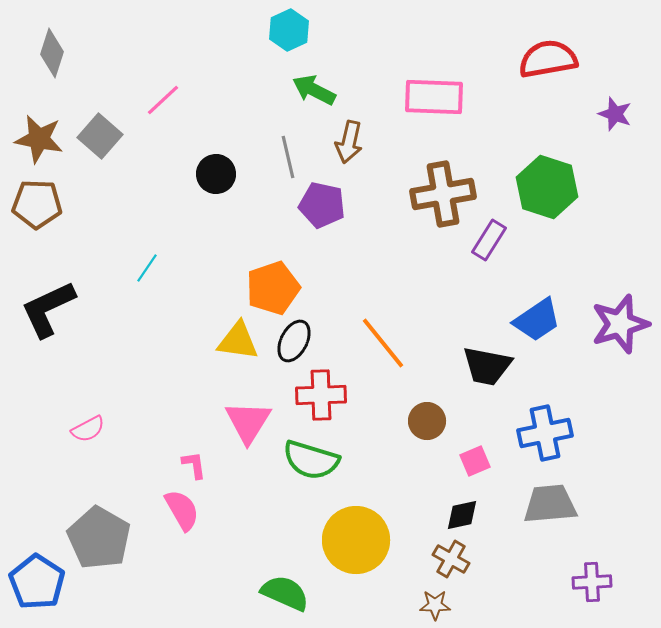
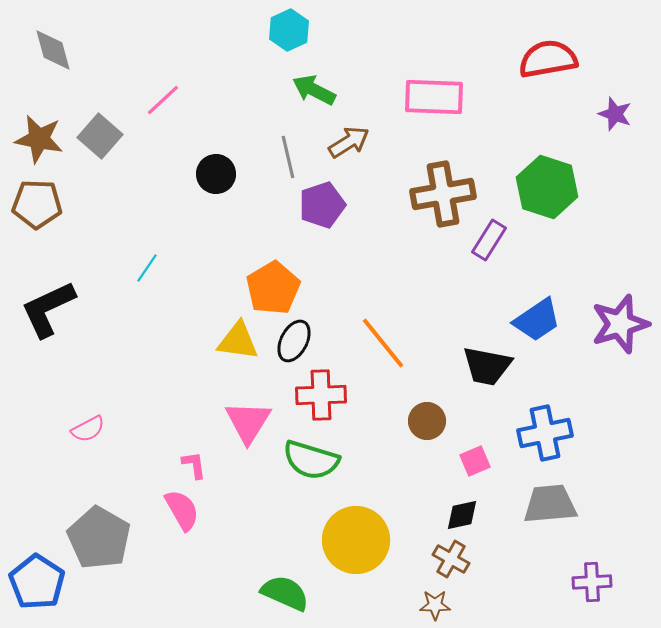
gray diamond at (52, 53): moved 1 px right, 3 px up; rotated 33 degrees counterclockwise
brown arrow at (349, 142): rotated 135 degrees counterclockwise
purple pentagon at (322, 205): rotated 30 degrees counterclockwise
orange pentagon at (273, 288): rotated 12 degrees counterclockwise
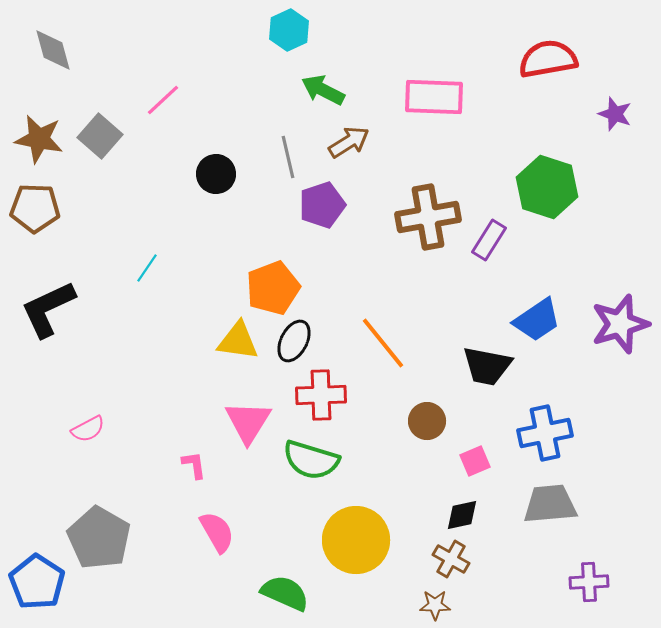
green arrow at (314, 90): moved 9 px right
brown cross at (443, 194): moved 15 px left, 23 px down
brown pentagon at (37, 204): moved 2 px left, 4 px down
orange pentagon at (273, 288): rotated 10 degrees clockwise
pink semicircle at (182, 510): moved 35 px right, 22 px down
purple cross at (592, 582): moved 3 px left
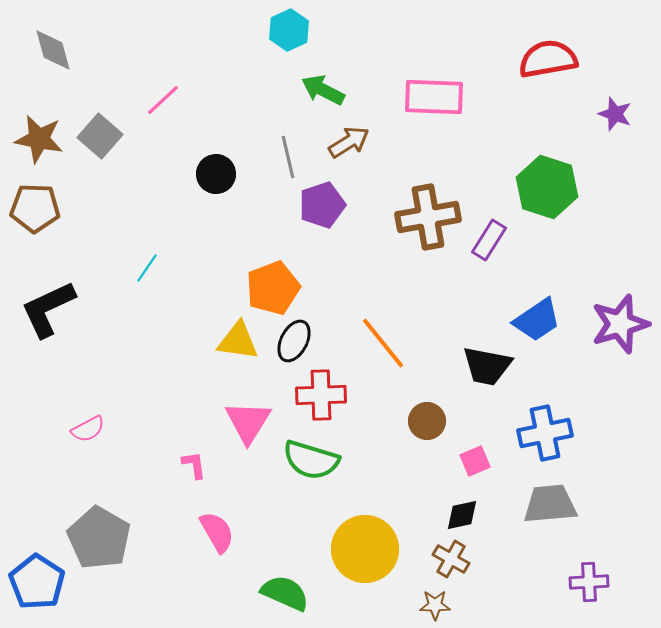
yellow circle at (356, 540): moved 9 px right, 9 px down
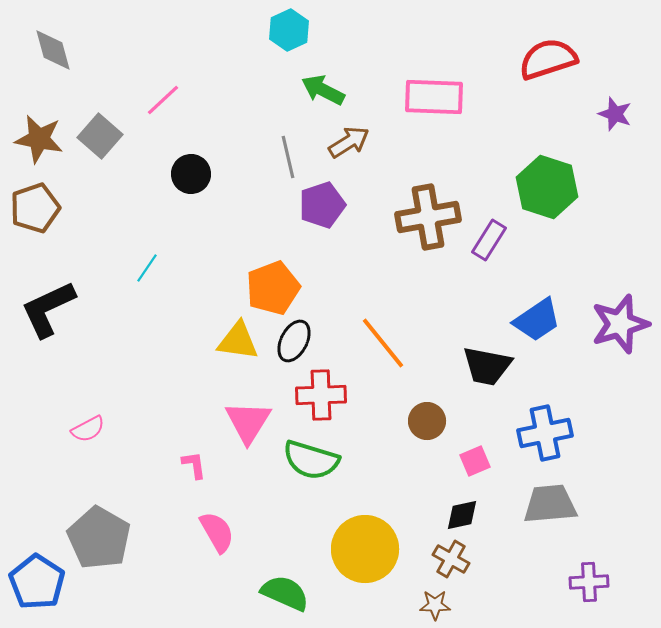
red semicircle at (548, 59): rotated 8 degrees counterclockwise
black circle at (216, 174): moved 25 px left
brown pentagon at (35, 208): rotated 21 degrees counterclockwise
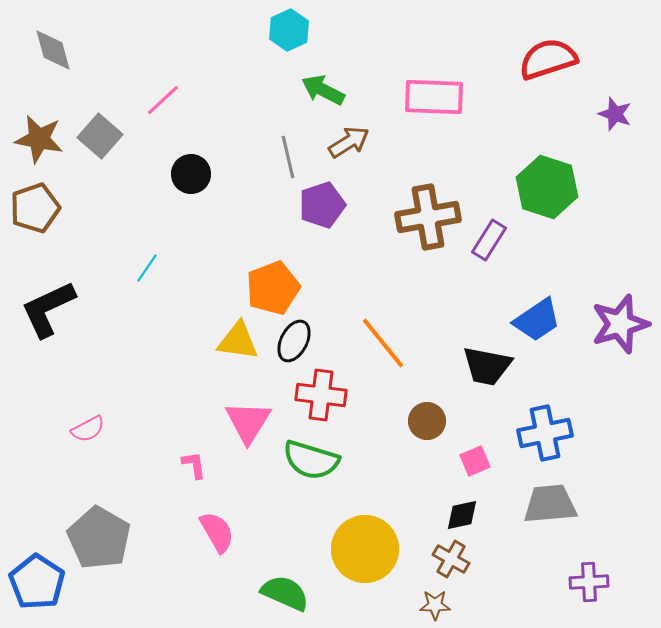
red cross at (321, 395): rotated 9 degrees clockwise
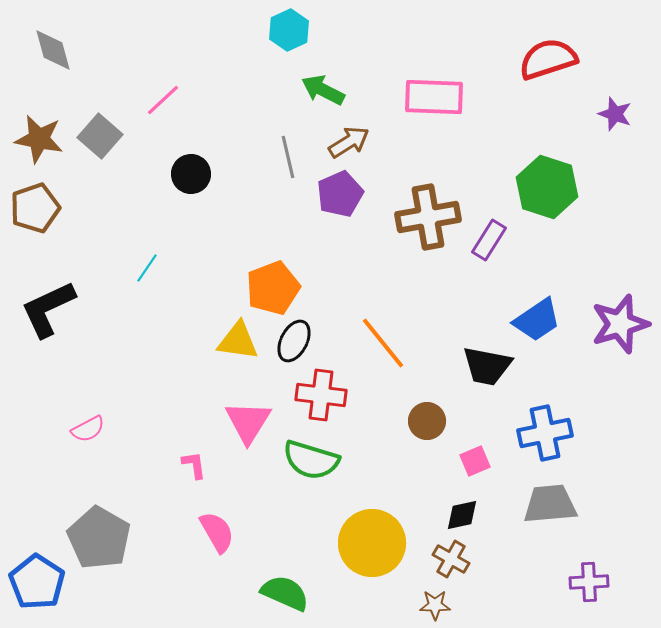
purple pentagon at (322, 205): moved 18 px right, 11 px up; rotated 6 degrees counterclockwise
yellow circle at (365, 549): moved 7 px right, 6 px up
